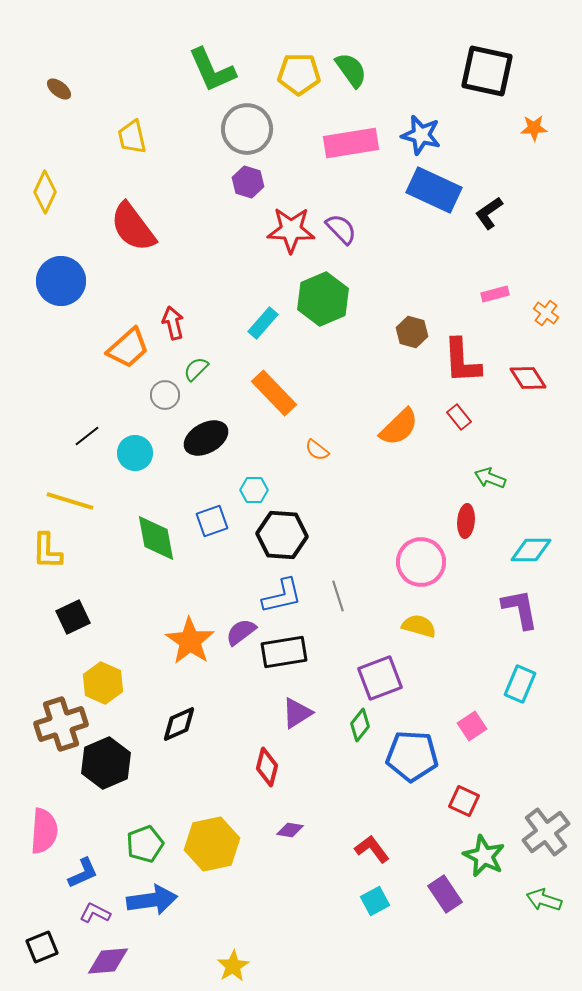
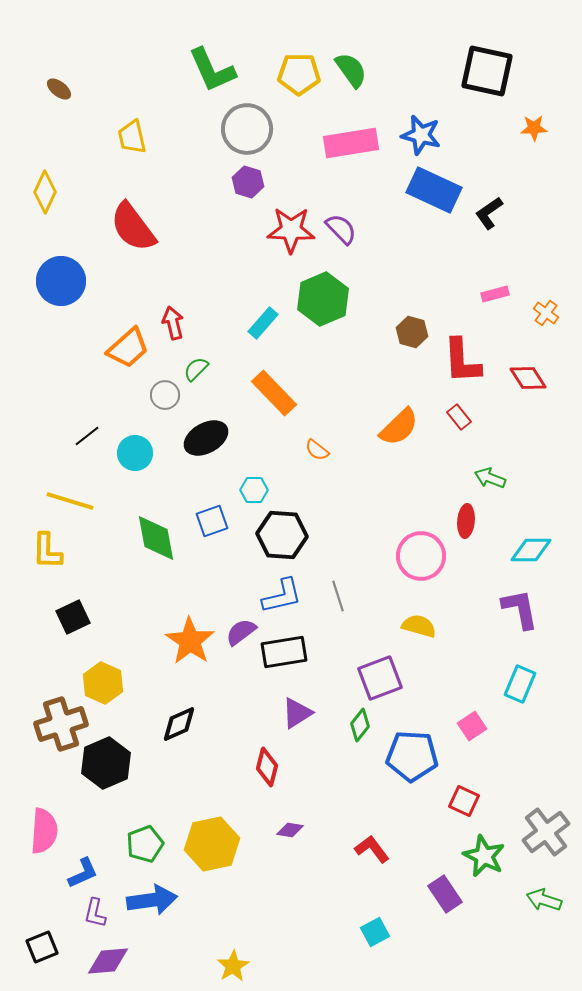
pink circle at (421, 562): moved 6 px up
cyan square at (375, 901): moved 31 px down
purple L-shape at (95, 913): rotated 104 degrees counterclockwise
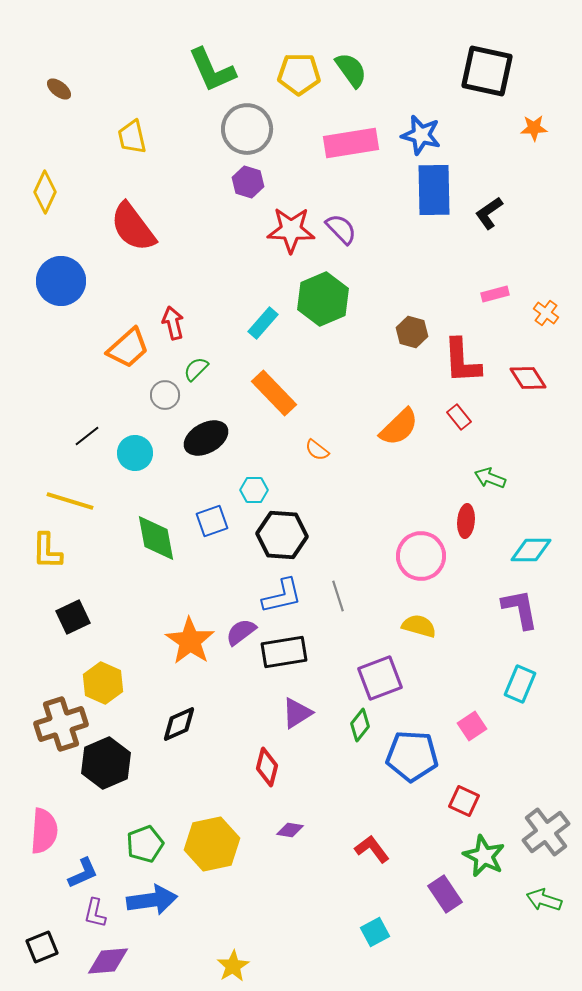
blue rectangle at (434, 190): rotated 64 degrees clockwise
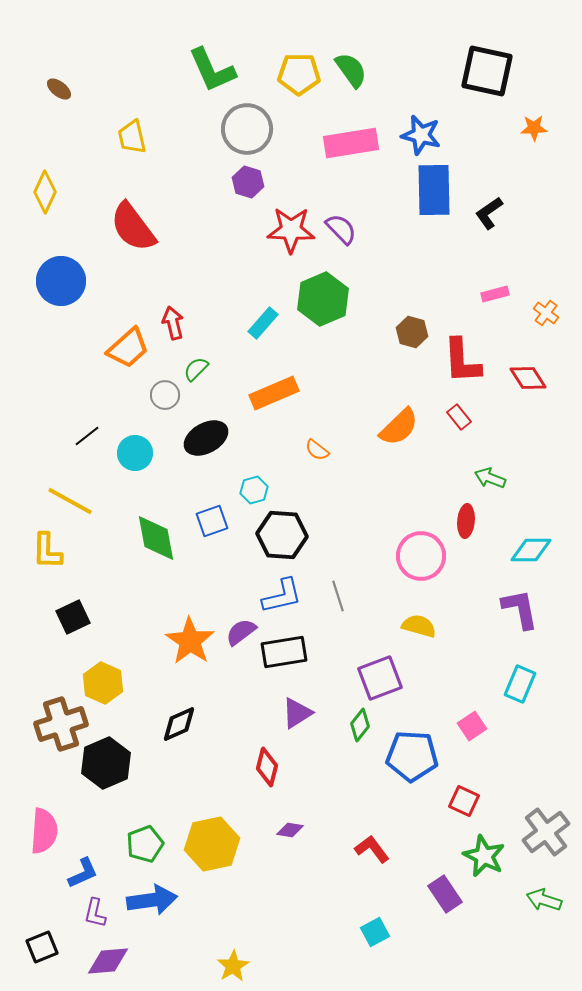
orange rectangle at (274, 393): rotated 69 degrees counterclockwise
cyan hexagon at (254, 490): rotated 16 degrees counterclockwise
yellow line at (70, 501): rotated 12 degrees clockwise
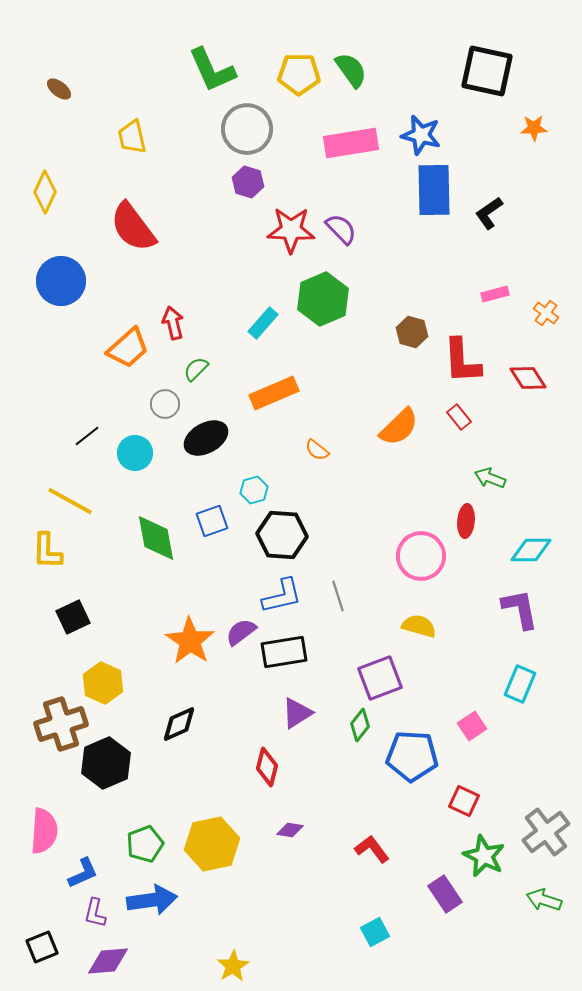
gray circle at (165, 395): moved 9 px down
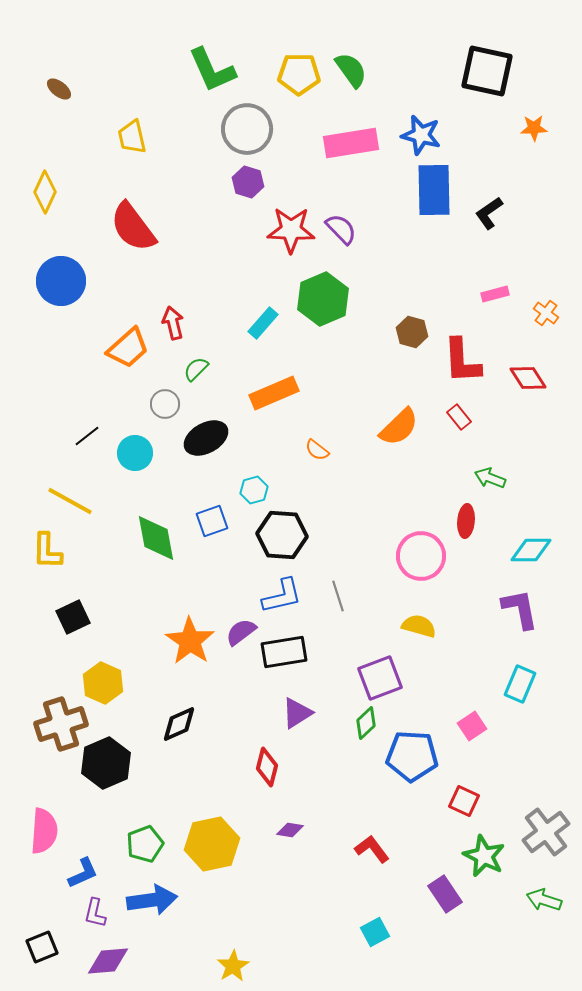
green diamond at (360, 725): moved 6 px right, 2 px up; rotated 8 degrees clockwise
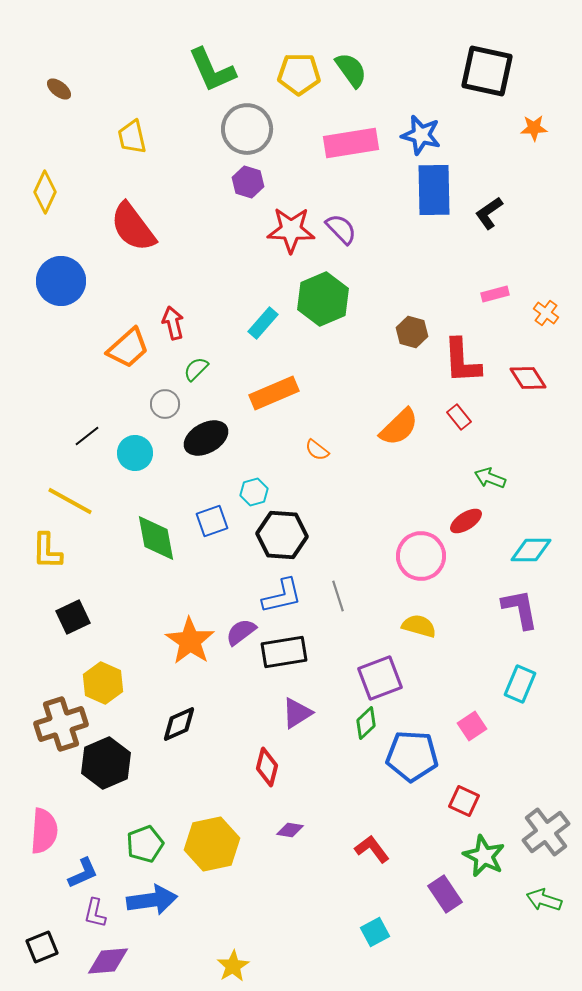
cyan hexagon at (254, 490): moved 2 px down
red ellipse at (466, 521): rotated 52 degrees clockwise
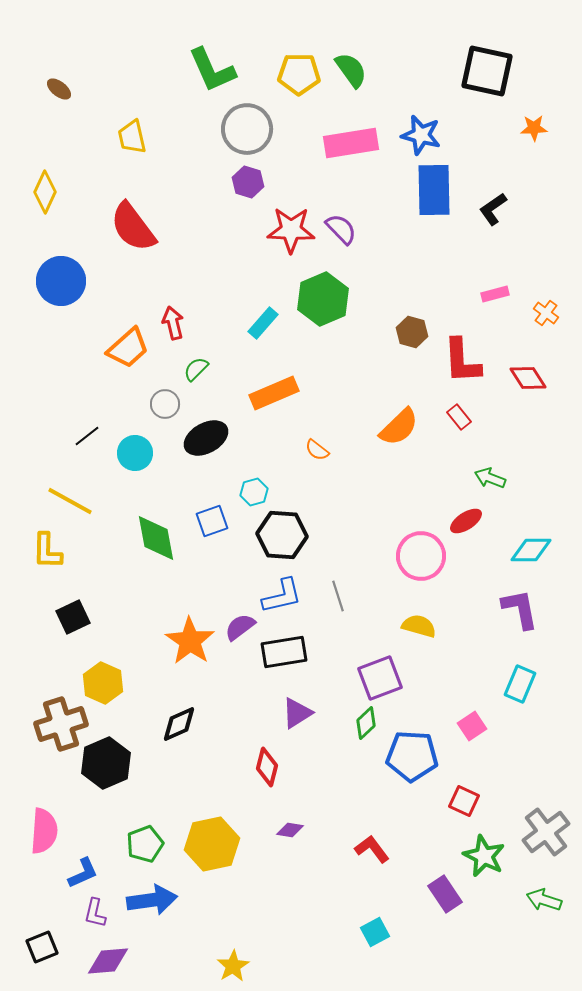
black L-shape at (489, 213): moved 4 px right, 4 px up
purple semicircle at (241, 632): moved 1 px left, 5 px up
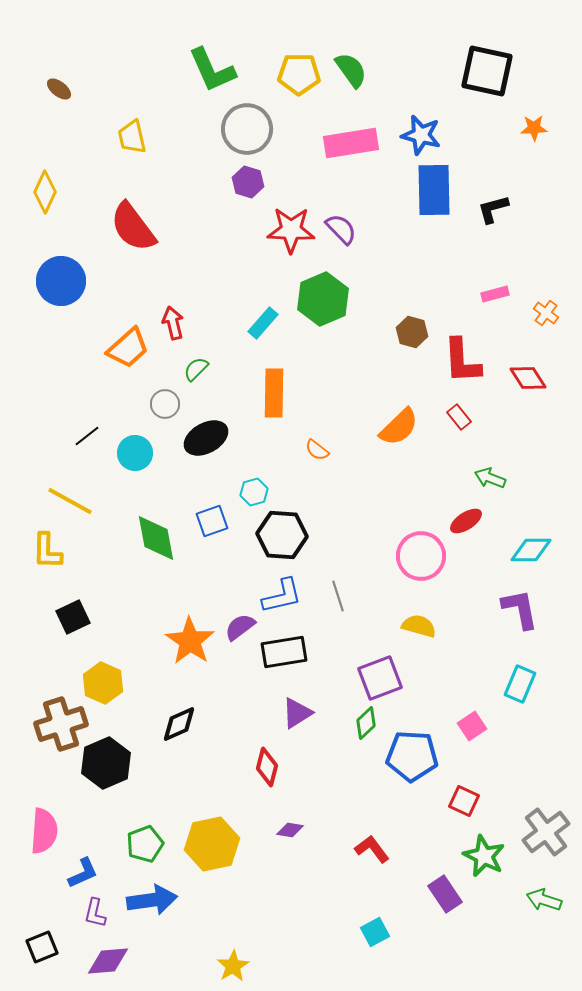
black L-shape at (493, 209): rotated 20 degrees clockwise
orange rectangle at (274, 393): rotated 66 degrees counterclockwise
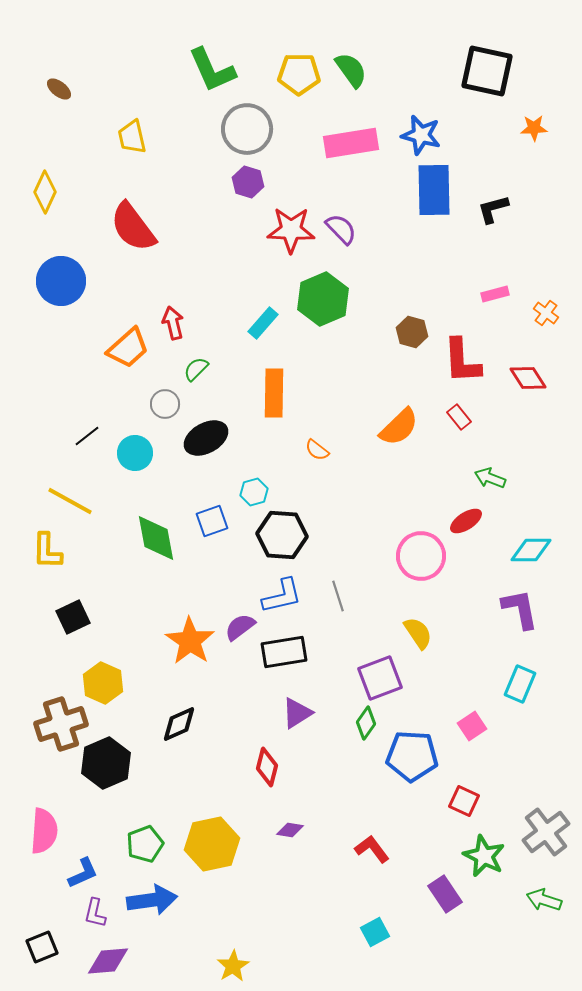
yellow semicircle at (419, 626): moved 1 px left, 7 px down; rotated 40 degrees clockwise
green diamond at (366, 723): rotated 12 degrees counterclockwise
